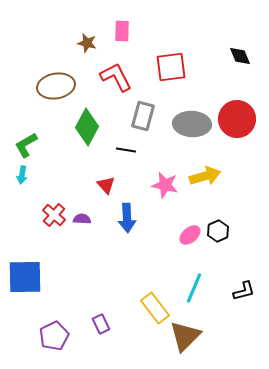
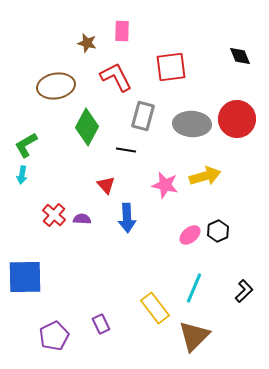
black L-shape: rotated 30 degrees counterclockwise
brown triangle: moved 9 px right
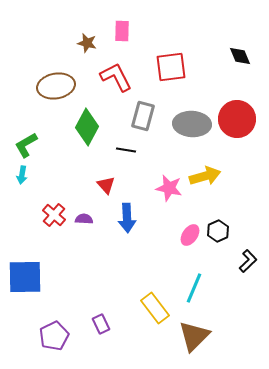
pink star: moved 4 px right, 3 px down
purple semicircle: moved 2 px right
pink ellipse: rotated 15 degrees counterclockwise
black L-shape: moved 4 px right, 30 px up
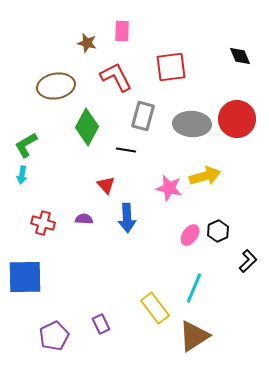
red cross: moved 11 px left, 8 px down; rotated 25 degrees counterclockwise
brown triangle: rotated 12 degrees clockwise
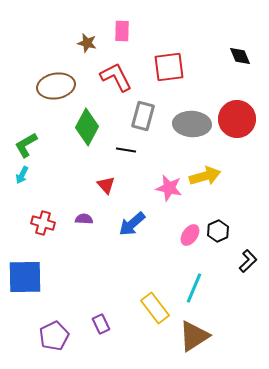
red square: moved 2 px left
cyan arrow: rotated 18 degrees clockwise
blue arrow: moved 5 px right, 6 px down; rotated 52 degrees clockwise
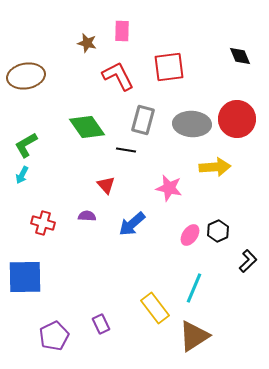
red L-shape: moved 2 px right, 1 px up
brown ellipse: moved 30 px left, 10 px up
gray rectangle: moved 4 px down
green diamond: rotated 63 degrees counterclockwise
yellow arrow: moved 10 px right, 9 px up; rotated 12 degrees clockwise
purple semicircle: moved 3 px right, 3 px up
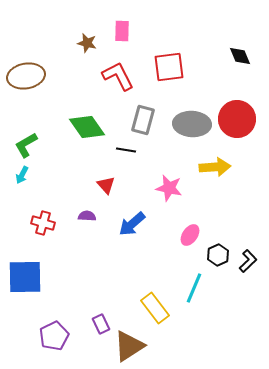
black hexagon: moved 24 px down
brown triangle: moved 65 px left, 10 px down
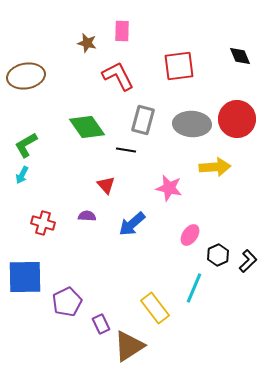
red square: moved 10 px right, 1 px up
purple pentagon: moved 13 px right, 34 px up
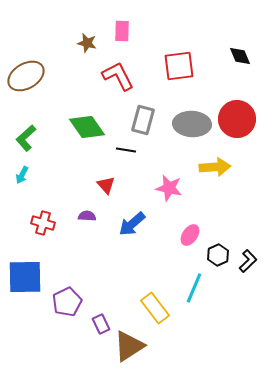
brown ellipse: rotated 21 degrees counterclockwise
green L-shape: moved 7 px up; rotated 12 degrees counterclockwise
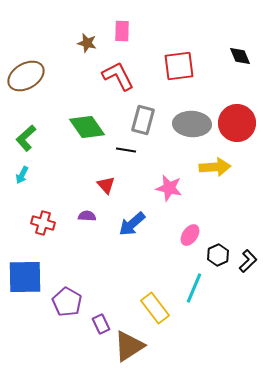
red circle: moved 4 px down
purple pentagon: rotated 16 degrees counterclockwise
